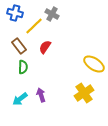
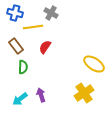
gray cross: moved 1 px left, 1 px up
yellow line: moved 1 px left, 1 px down; rotated 36 degrees clockwise
brown rectangle: moved 3 px left
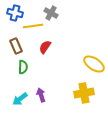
yellow line: moved 1 px up
brown rectangle: rotated 14 degrees clockwise
yellow cross: rotated 24 degrees clockwise
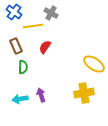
blue cross: moved 1 px left, 1 px up; rotated 21 degrees clockwise
cyan arrow: rotated 28 degrees clockwise
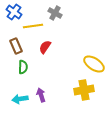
gray cross: moved 4 px right
yellow cross: moved 3 px up
